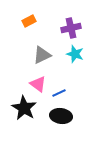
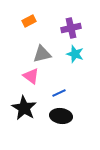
gray triangle: moved 1 px up; rotated 12 degrees clockwise
pink triangle: moved 7 px left, 8 px up
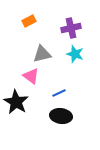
black star: moved 8 px left, 6 px up
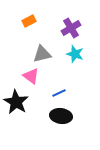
purple cross: rotated 18 degrees counterclockwise
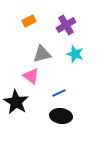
purple cross: moved 5 px left, 3 px up
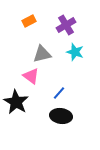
cyan star: moved 2 px up
blue line: rotated 24 degrees counterclockwise
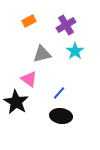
cyan star: moved 1 px up; rotated 18 degrees clockwise
pink triangle: moved 2 px left, 3 px down
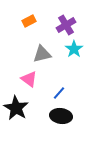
cyan star: moved 1 px left, 2 px up
black star: moved 6 px down
